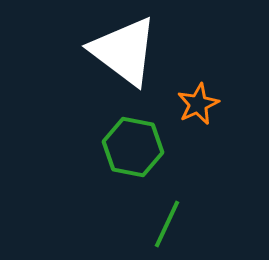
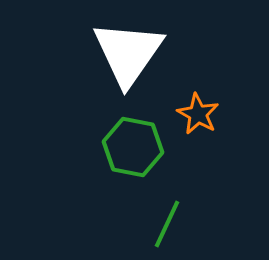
white triangle: moved 4 px right, 2 px down; rotated 28 degrees clockwise
orange star: moved 10 px down; rotated 18 degrees counterclockwise
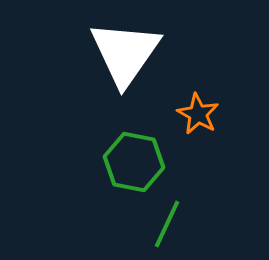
white triangle: moved 3 px left
green hexagon: moved 1 px right, 15 px down
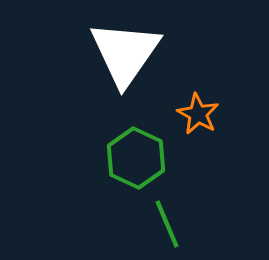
green hexagon: moved 2 px right, 4 px up; rotated 14 degrees clockwise
green line: rotated 48 degrees counterclockwise
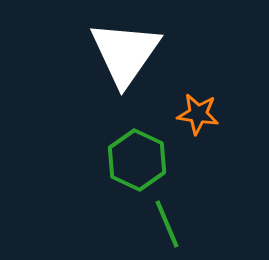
orange star: rotated 21 degrees counterclockwise
green hexagon: moved 1 px right, 2 px down
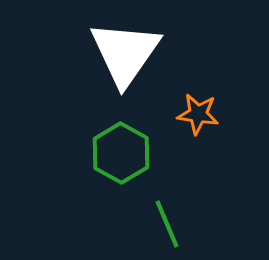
green hexagon: moved 16 px left, 7 px up; rotated 4 degrees clockwise
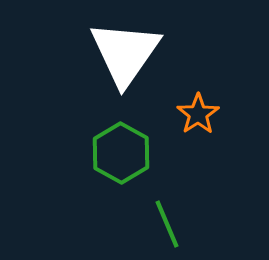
orange star: rotated 30 degrees clockwise
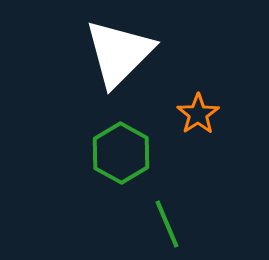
white triangle: moved 6 px left; rotated 10 degrees clockwise
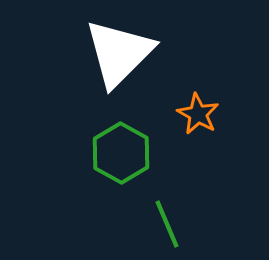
orange star: rotated 9 degrees counterclockwise
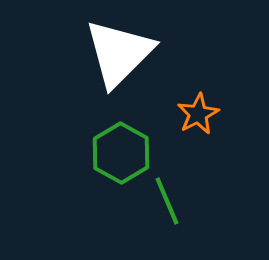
orange star: rotated 15 degrees clockwise
green line: moved 23 px up
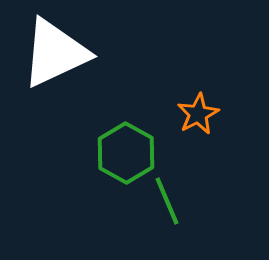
white triangle: moved 64 px left; rotated 20 degrees clockwise
green hexagon: moved 5 px right
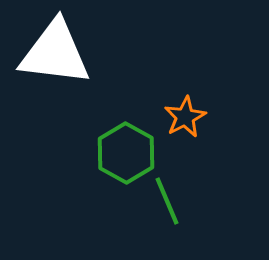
white triangle: rotated 32 degrees clockwise
orange star: moved 13 px left, 3 px down
